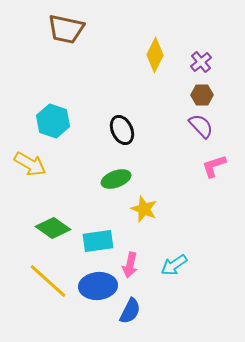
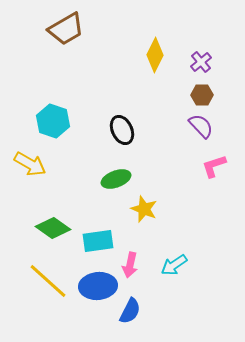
brown trapezoid: rotated 42 degrees counterclockwise
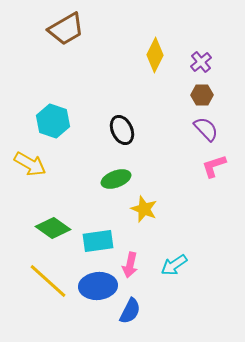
purple semicircle: moved 5 px right, 3 px down
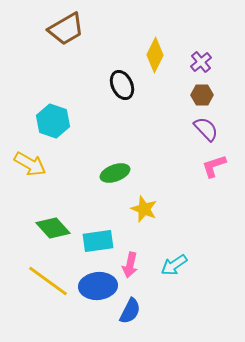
black ellipse: moved 45 px up
green ellipse: moved 1 px left, 6 px up
green diamond: rotated 12 degrees clockwise
yellow line: rotated 6 degrees counterclockwise
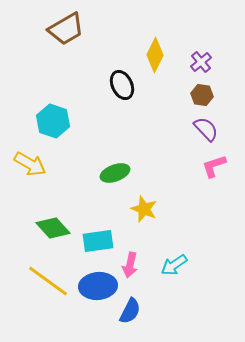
brown hexagon: rotated 10 degrees clockwise
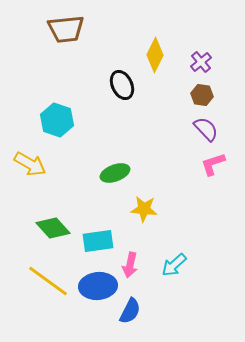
brown trapezoid: rotated 24 degrees clockwise
cyan hexagon: moved 4 px right, 1 px up
pink L-shape: moved 1 px left, 2 px up
yellow star: rotated 16 degrees counterclockwise
cyan arrow: rotated 8 degrees counterclockwise
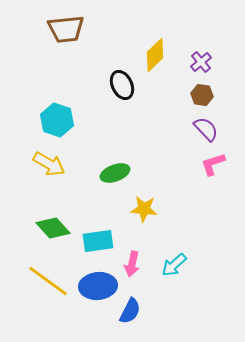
yellow diamond: rotated 20 degrees clockwise
yellow arrow: moved 19 px right
pink arrow: moved 2 px right, 1 px up
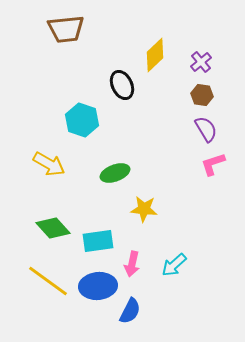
cyan hexagon: moved 25 px right
purple semicircle: rotated 12 degrees clockwise
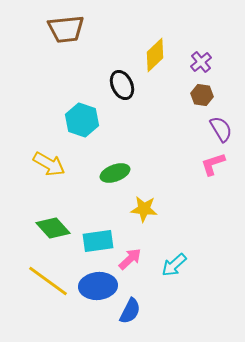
purple semicircle: moved 15 px right
pink arrow: moved 2 px left, 5 px up; rotated 145 degrees counterclockwise
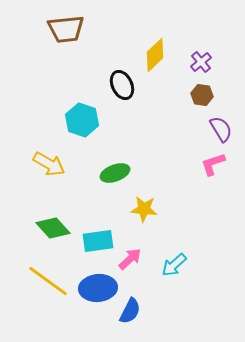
blue ellipse: moved 2 px down
